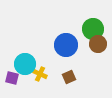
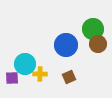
yellow cross: rotated 24 degrees counterclockwise
purple square: rotated 16 degrees counterclockwise
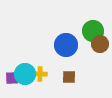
green circle: moved 2 px down
brown circle: moved 2 px right
cyan circle: moved 10 px down
brown square: rotated 24 degrees clockwise
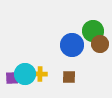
blue circle: moved 6 px right
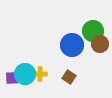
brown square: rotated 32 degrees clockwise
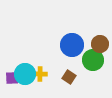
green circle: moved 29 px down
